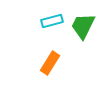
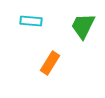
cyan rectangle: moved 21 px left; rotated 20 degrees clockwise
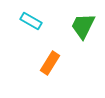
cyan rectangle: rotated 25 degrees clockwise
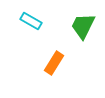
orange rectangle: moved 4 px right
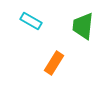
green trapezoid: rotated 20 degrees counterclockwise
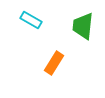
cyan rectangle: moved 1 px up
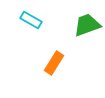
green trapezoid: moved 4 px right, 1 px up; rotated 64 degrees clockwise
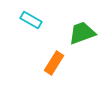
green trapezoid: moved 5 px left, 8 px down
